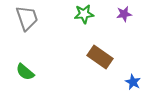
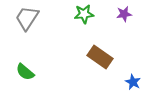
gray trapezoid: rotated 128 degrees counterclockwise
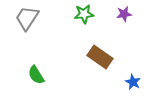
green semicircle: moved 11 px right, 3 px down; rotated 18 degrees clockwise
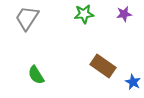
brown rectangle: moved 3 px right, 9 px down
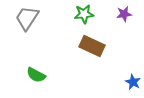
brown rectangle: moved 11 px left, 20 px up; rotated 10 degrees counterclockwise
green semicircle: rotated 30 degrees counterclockwise
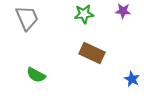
purple star: moved 1 px left, 3 px up; rotated 14 degrees clockwise
gray trapezoid: rotated 124 degrees clockwise
brown rectangle: moved 7 px down
blue star: moved 1 px left, 3 px up
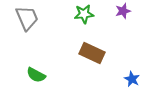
purple star: rotated 21 degrees counterclockwise
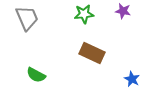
purple star: rotated 28 degrees clockwise
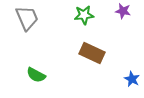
green star: moved 1 px down
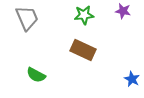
brown rectangle: moved 9 px left, 3 px up
